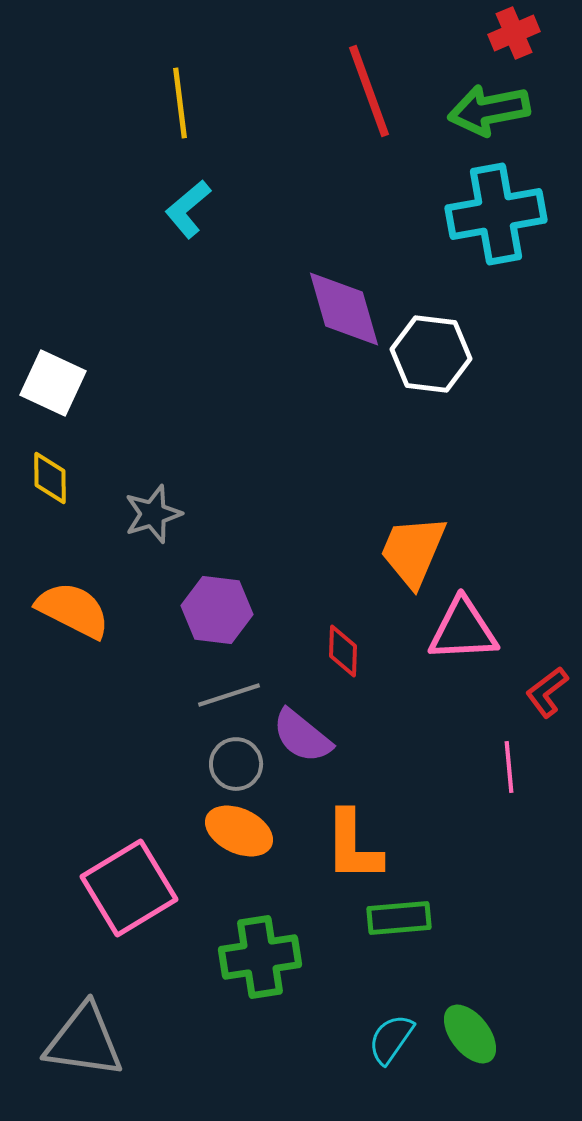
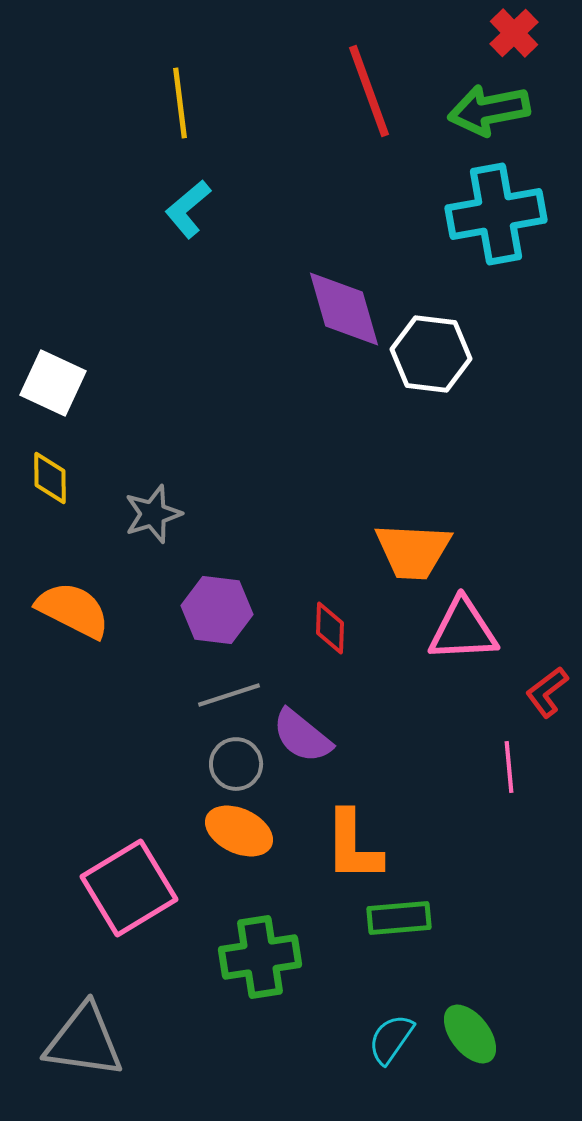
red cross: rotated 21 degrees counterclockwise
orange trapezoid: rotated 110 degrees counterclockwise
red diamond: moved 13 px left, 23 px up
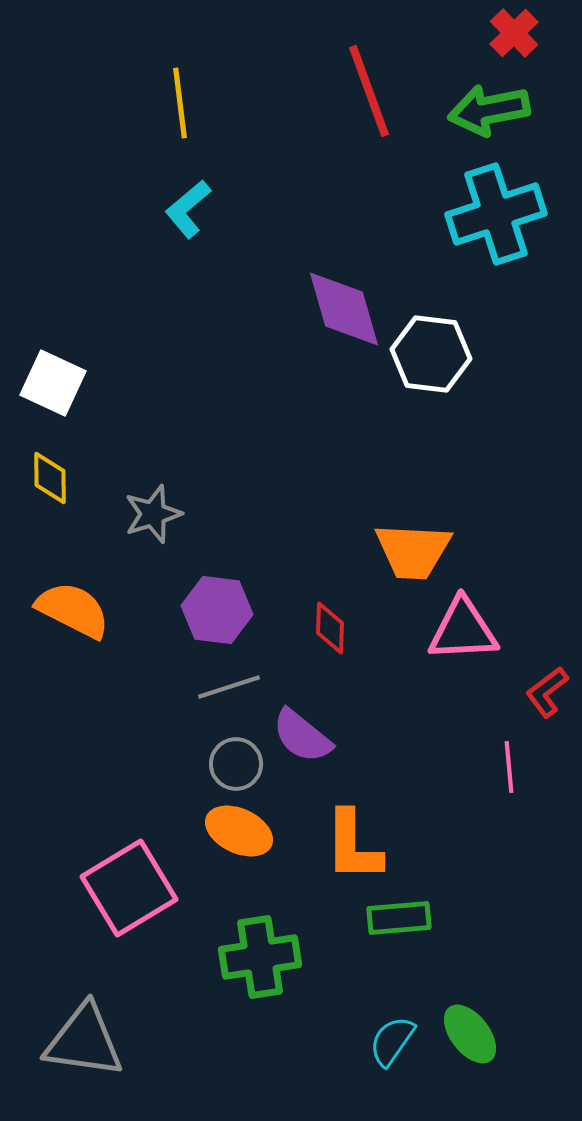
cyan cross: rotated 8 degrees counterclockwise
gray line: moved 8 px up
cyan semicircle: moved 1 px right, 2 px down
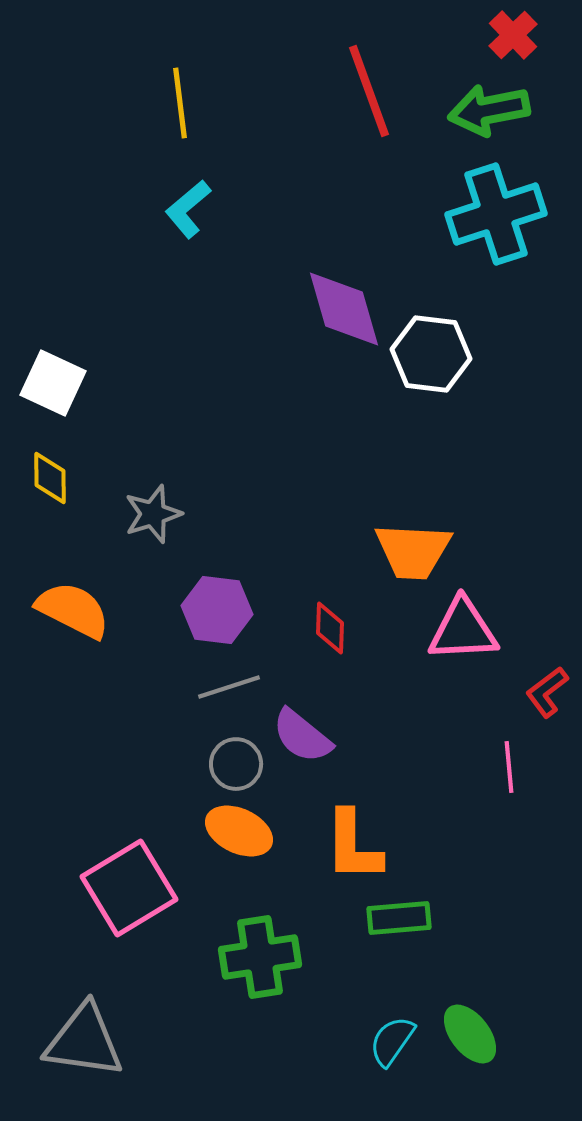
red cross: moved 1 px left, 2 px down
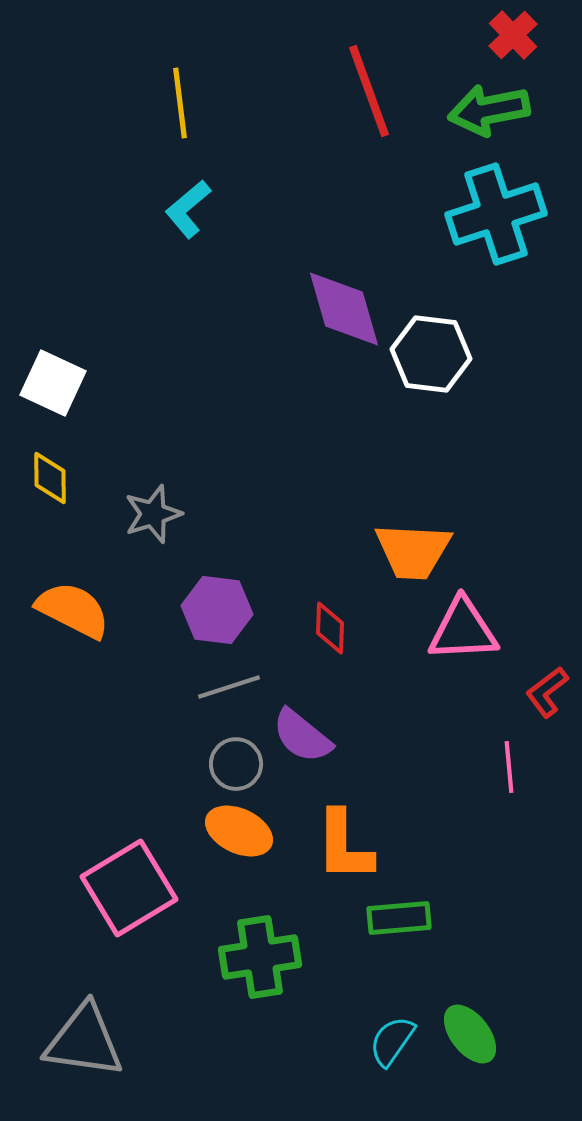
orange L-shape: moved 9 px left
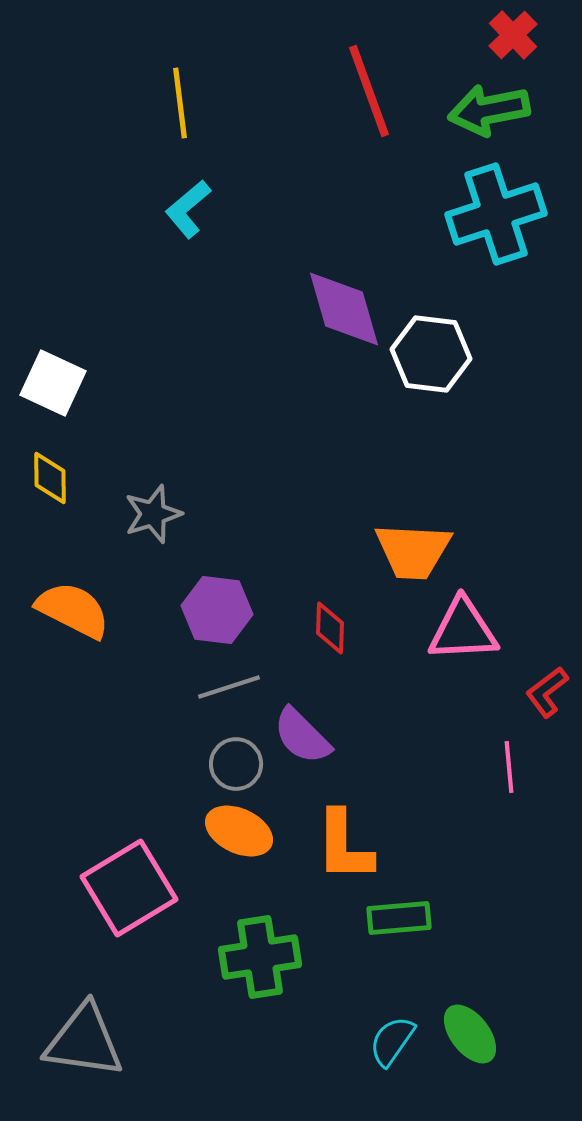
purple semicircle: rotated 6 degrees clockwise
